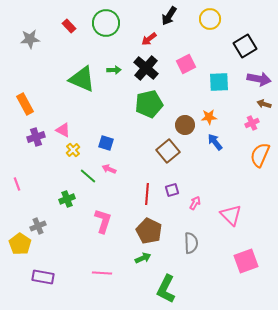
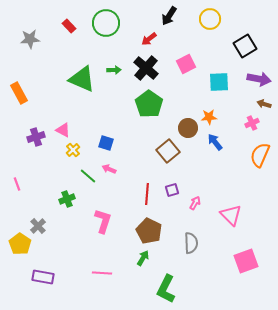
orange rectangle at (25, 104): moved 6 px left, 11 px up
green pentagon at (149, 104): rotated 24 degrees counterclockwise
brown circle at (185, 125): moved 3 px right, 3 px down
gray cross at (38, 226): rotated 21 degrees counterclockwise
green arrow at (143, 258): rotated 35 degrees counterclockwise
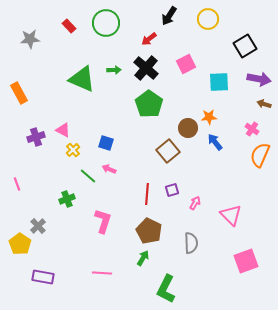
yellow circle at (210, 19): moved 2 px left
pink cross at (252, 123): moved 6 px down; rotated 32 degrees counterclockwise
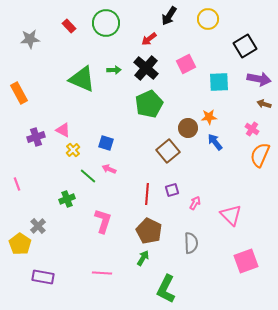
green pentagon at (149, 104): rotated 12 degrees clockwise
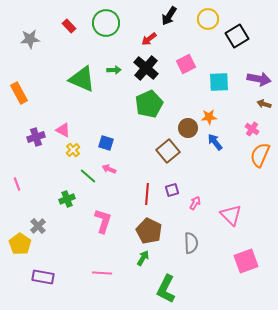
black square at (245, 46): moved 8 px left, 10 px up
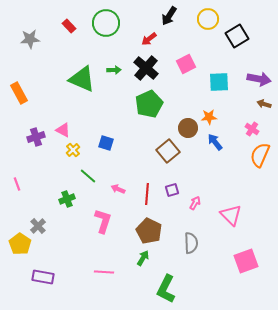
pink arrow at (109, 169): moved 9 px right, 20 px down
pink line at (102, 273): moved 2 px right, 1 px up
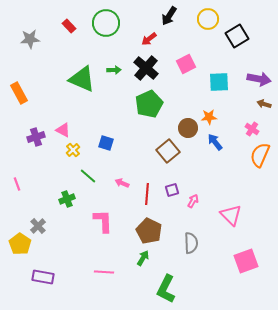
pink arrow at (118, 189): moved 4 px right, 6 px up
pink arrow at (195, 203): moved 2 px left, 2 px up
pink L-shape at (103, 221): rotated 20 degrees counterclockwise
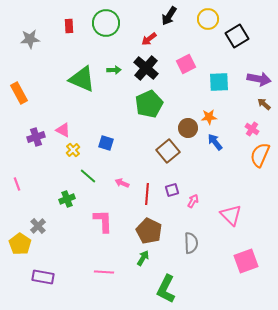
red rectangle at (69, 26): rotated 40 degrees clockwise
brown arrow at (264, 104): rotated 24 degrees clockwise
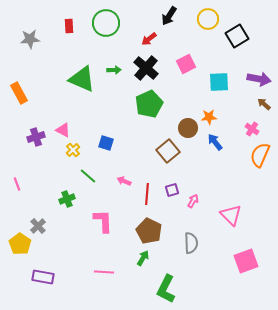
pink arrow at (122, 183): moved 2 px right, 2 px up
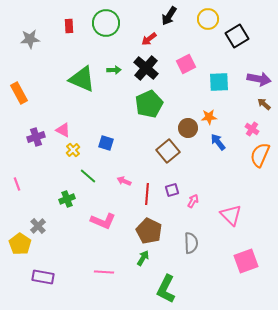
blue arrow at (215, 142): moved 3 px right
pink L-shape at (103, 221): rotated 115 degrees clockwise
